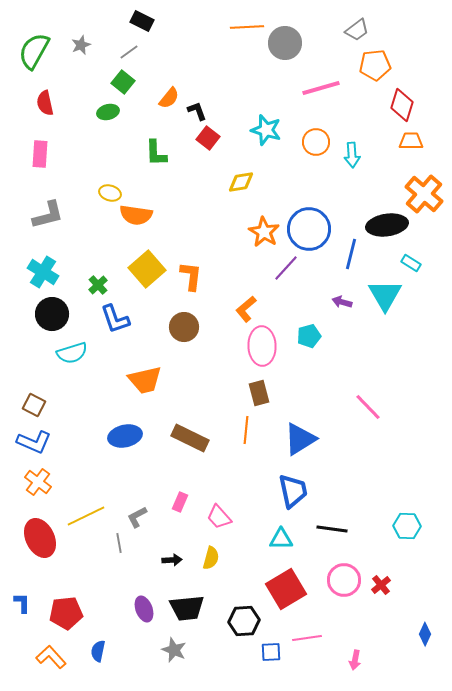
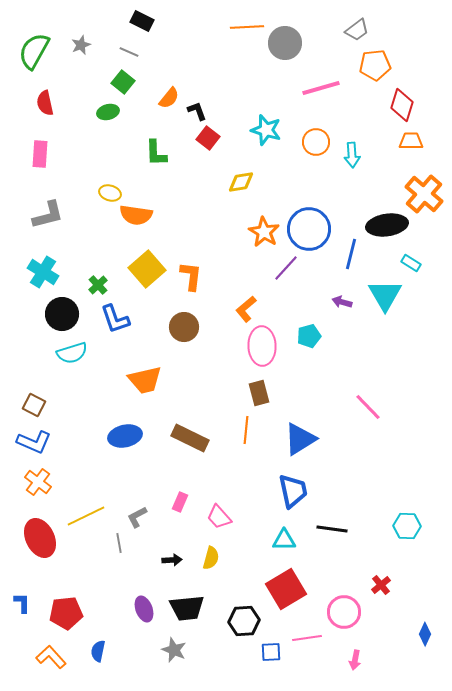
gray line at (129, 52): rotated 60 degrees clockwise
black circle at (52, 314): moved 10 px right
cyan triangle at (281, 539): moved 3 px right, 1 px down
pink circle at (344, 580): moved 32 px down
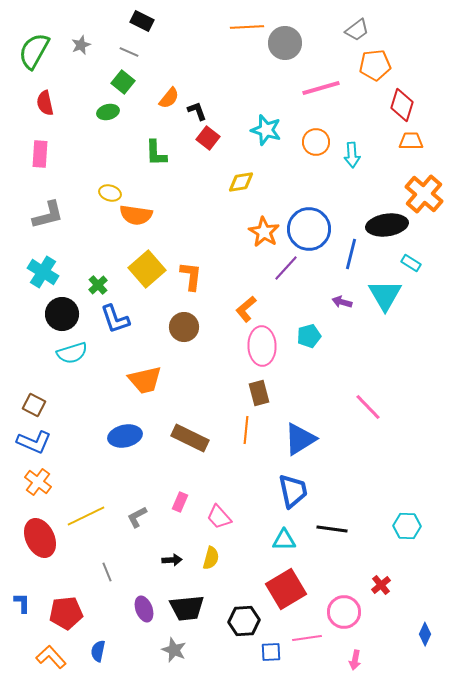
gray line at (119, 543): moved 12 px left, 29 px down; rotated 12 degrees counterclockwise
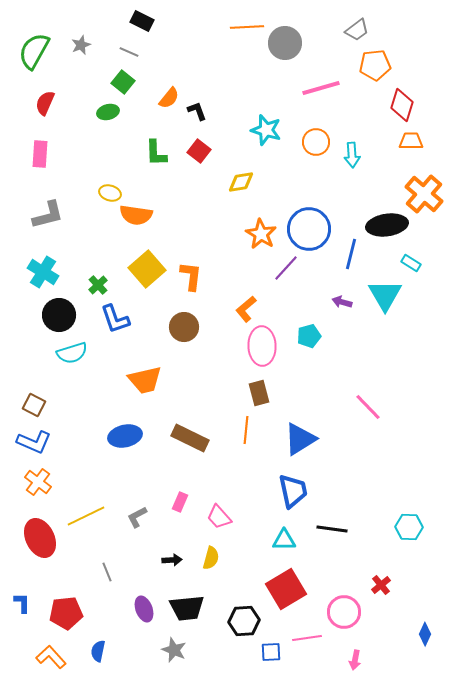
red semicircle at (45, 103): rotated 35 degrees clockwise
red square at (208, 138): moved 9 px left, 13 px down
orange star at (264, 232): moved 3 px left, 2 px down
black circle at (62, 314): moved 3 px left, 1 px down
cyan hexagon at (407, 526): moved 2 px right, 1 px down
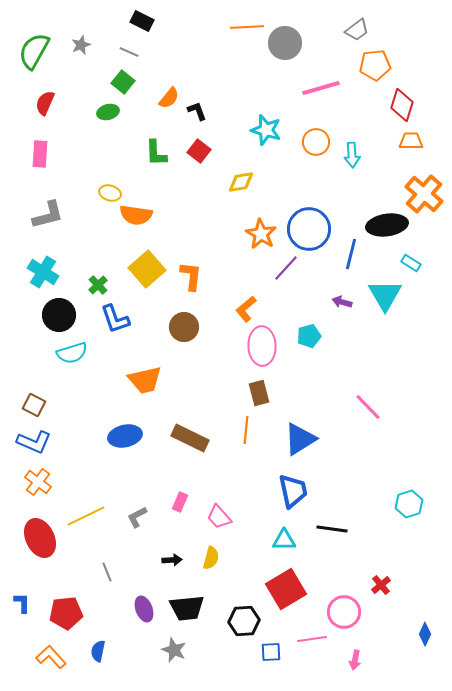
cyan hexagon at (409, 527): moved 23 px up; rotated 20 degrees counterclockwise
pink line at (307, 638): moved 5 px right, 1 px down
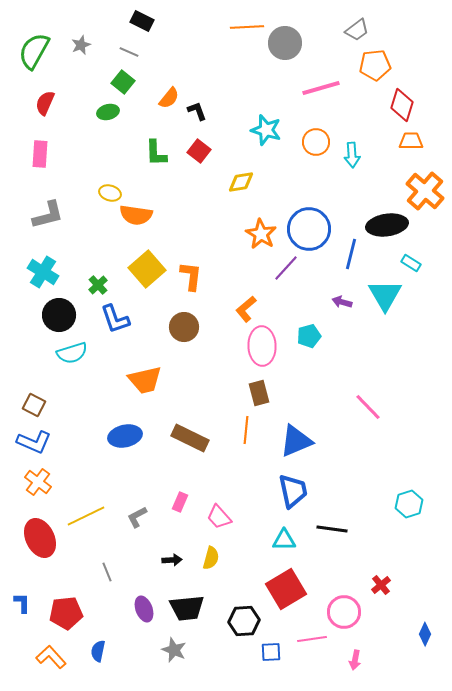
orange cross at (424, 194): moved 1 px right, 3 px up
blue triangle at (300, 439): moved 4 px left, 2 px down; rotated 9 degrees clockwise
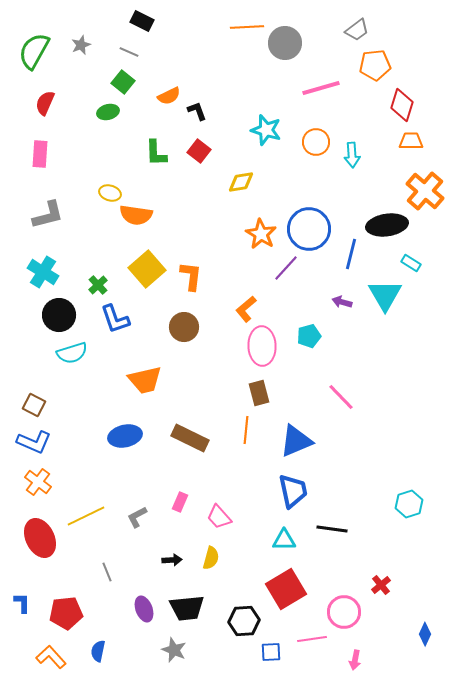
orange semicircle at (169, 98): moved 2 px up; rotated 25 degrees clockwise
pink line at (368, 407): moved 27 px left, 10 px up
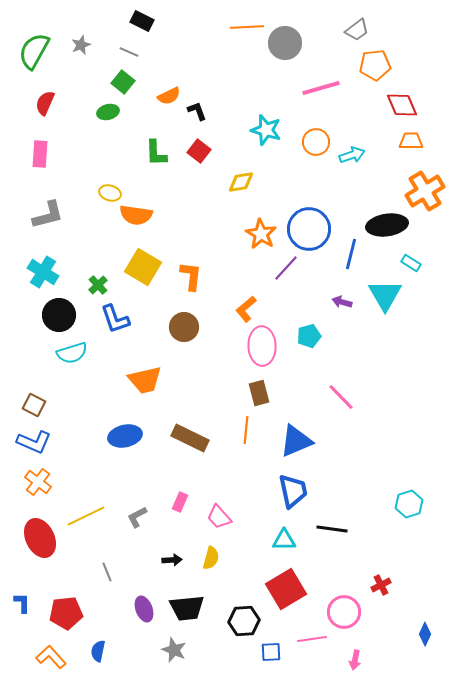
red diamond at (402, 105): rotated 40 degrees counterclockwise
cyan arrow at (352, 155): rotated 105 degrees counterclockwise
orange cross at (425, 191): rotated 18 degrees clockwise
yellow square at (147, 269): moved 4 px left, 2 px up; rotated 18 degrees counterclockwise
red cross at (381, 585): rotated 12 degrees clockwise
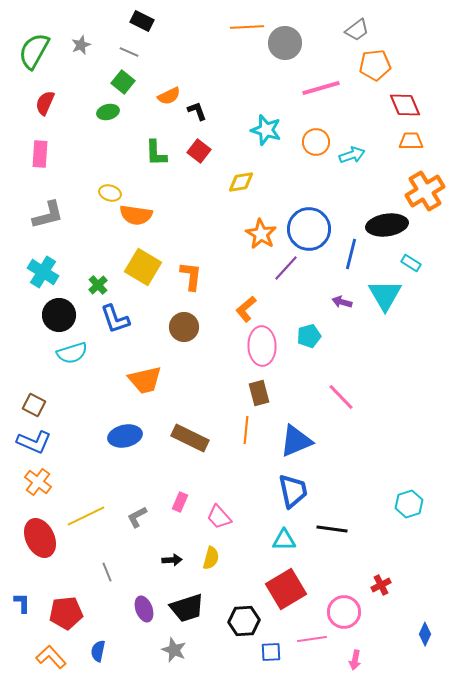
red diamond at (402, 105): moved 3 px right
black trapezoid at (187, 608): rotated 12 degrees counterclockwise
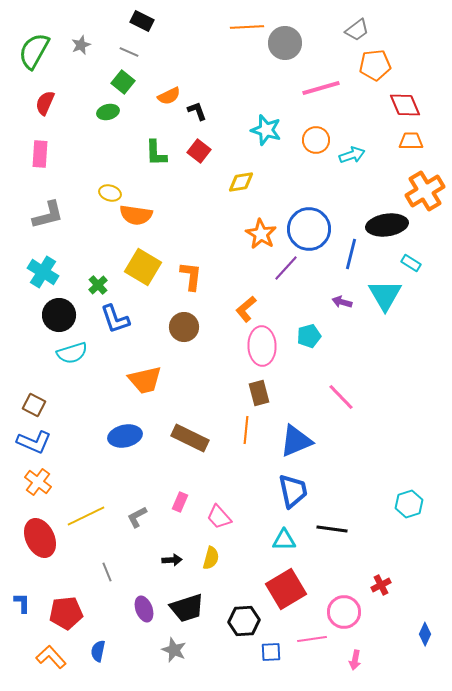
orange circle at (316, 142): moved 2 px up
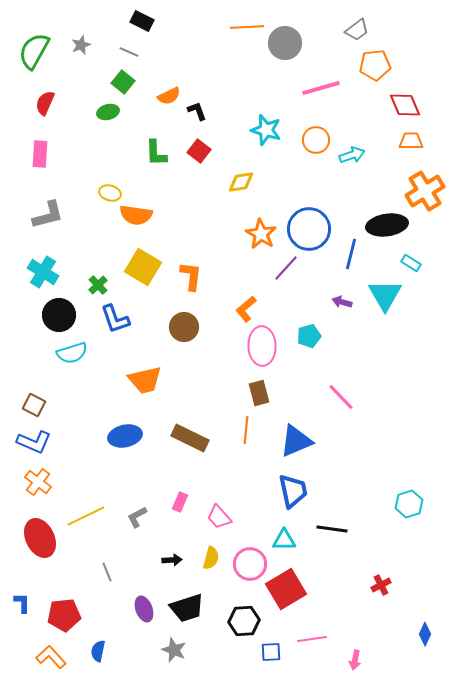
pink circle at (344, 612): moved 94 px left, 48 px up
red pentagon at (66, 613): moved 2 px left, 2 px down
